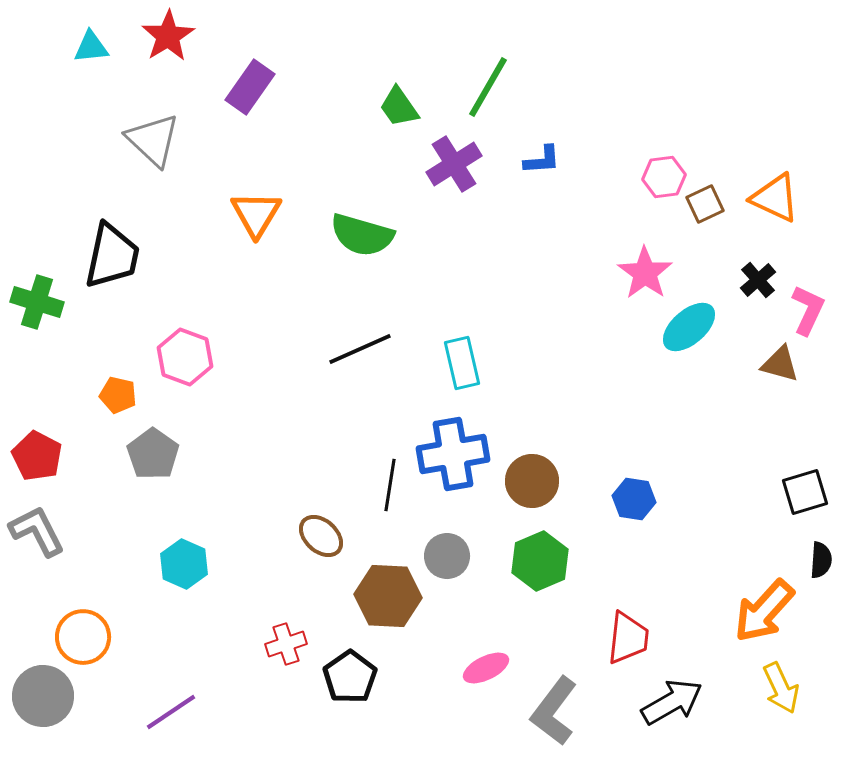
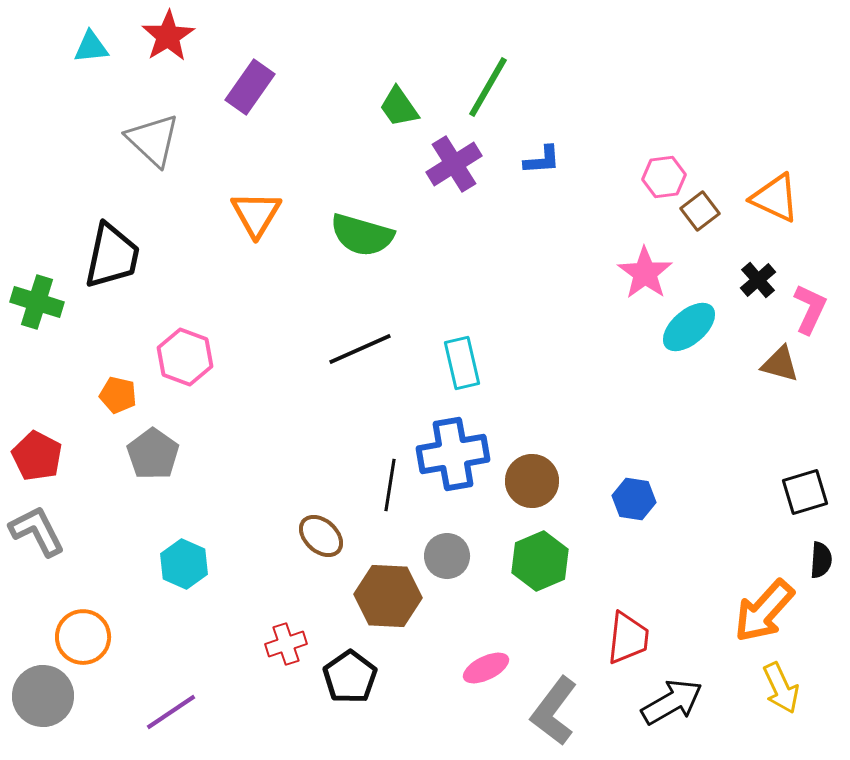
brown square at (705, 204): moved 5 px left, 7 px down; rotated 12 degrees counterclockwise
pink L-shape at (808, 310): moved 2 px right, 1 px up
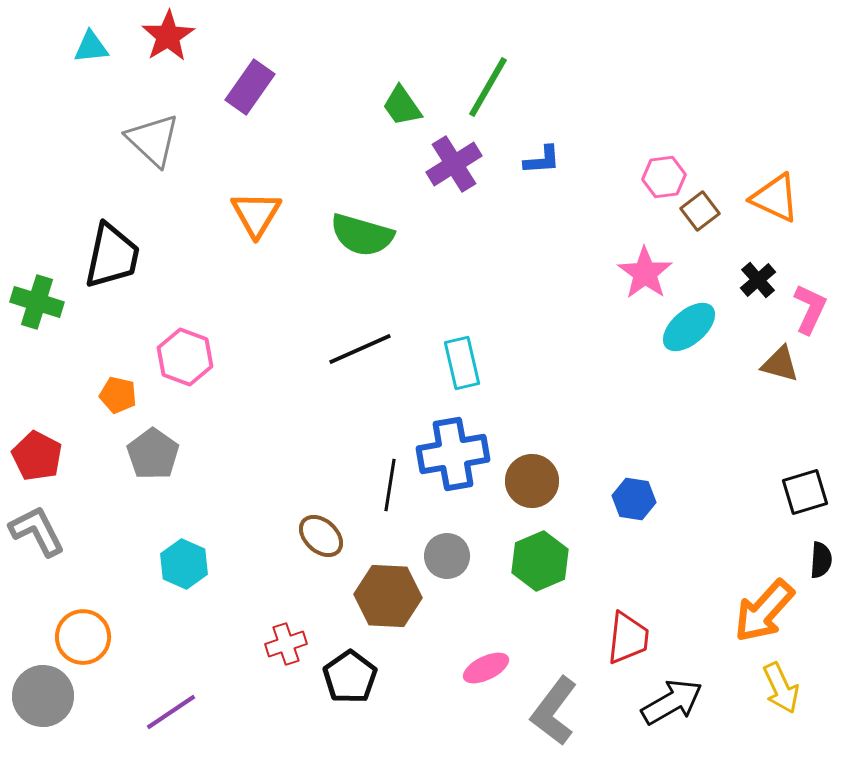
green trapezoid at (399, 107): moved 3 px right, 1 px up
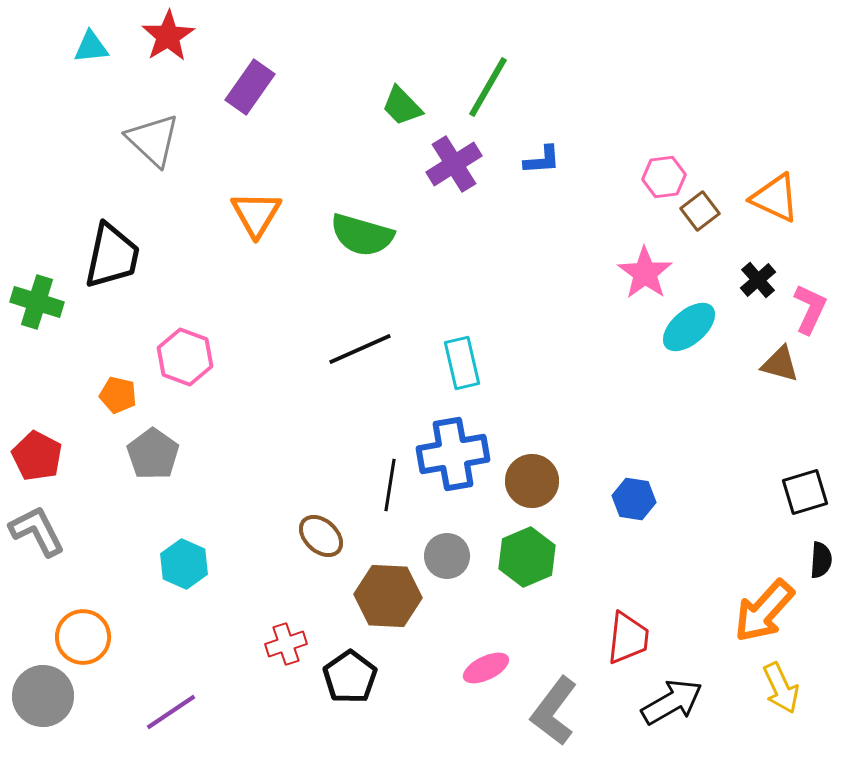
green trapezoid at (402, 106): rotated 9 degrees counterclockwise
green hexagon at (540, 561): moved 13 px left, 4 px up
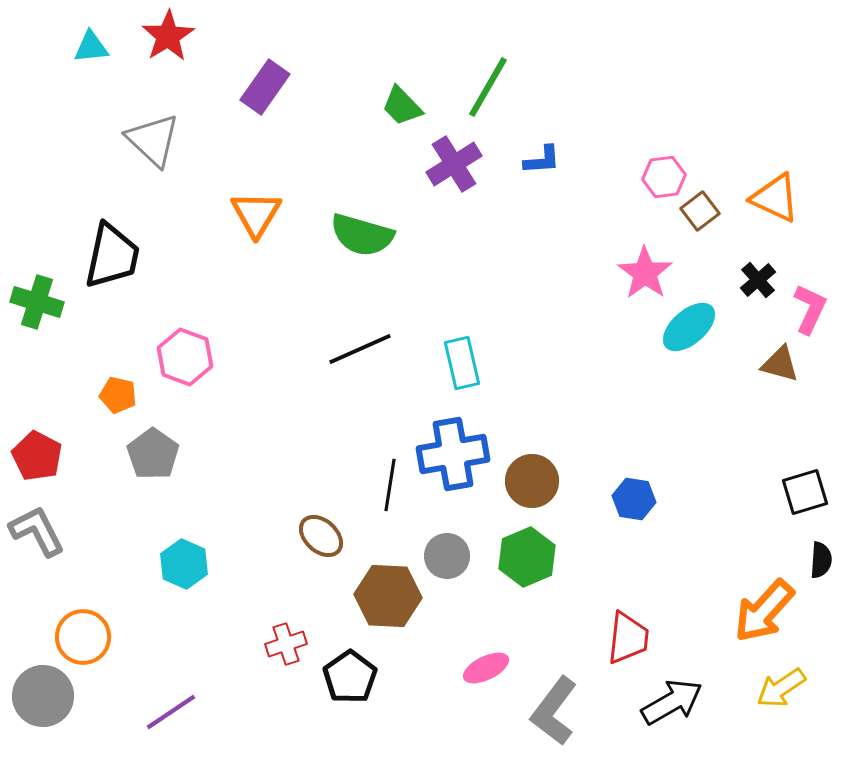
purple rectangle at (250, 87): moved 15 px right
yellow arrow at (781, 688): rotated 81 degrees clockwise
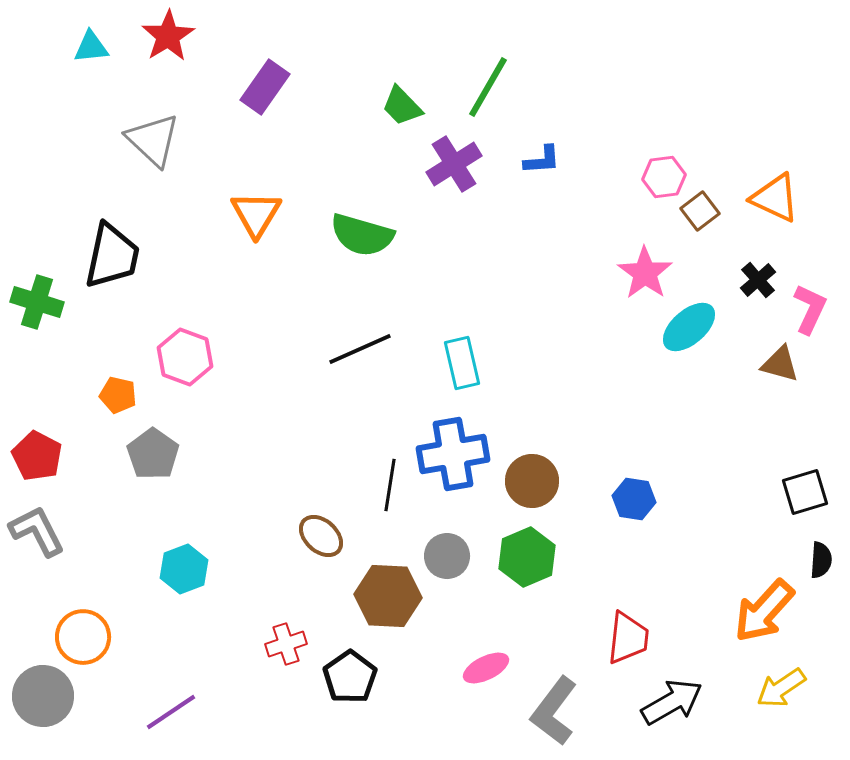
cyan hexagon at (184, 564): moved 5 px down; rotated 15 degrees clockwise
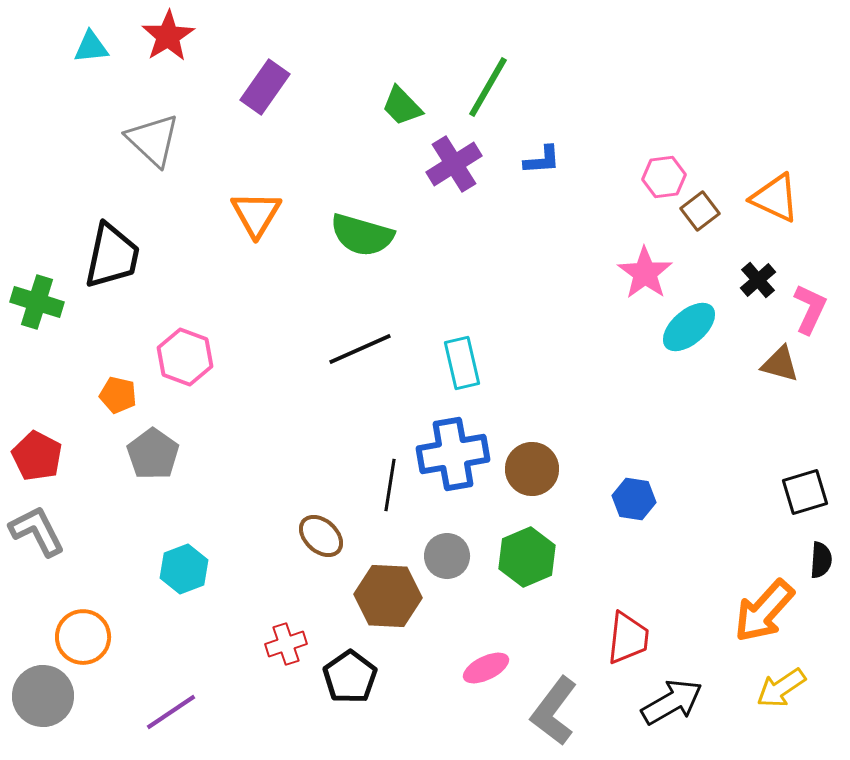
brown circle at (532, 481): moved 12 px up
